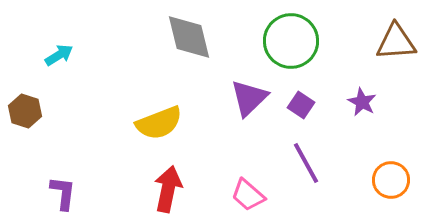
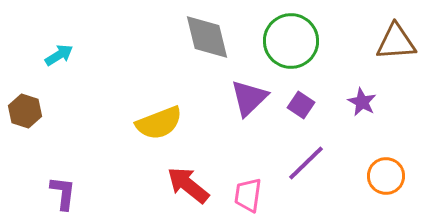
gray diamond: moved 18 px right
purple line: rotated 75 degrees clockwise
orange circle: moved 5 px left, 4 px up
red arrow: moved 20 px right, 4 px up; rotated 63 degrees counterclockwise
pink trapezoid: rotated 57 degrees clockwise
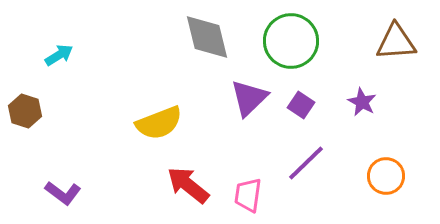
purple L-shape: rotated 120 degrees clockwise
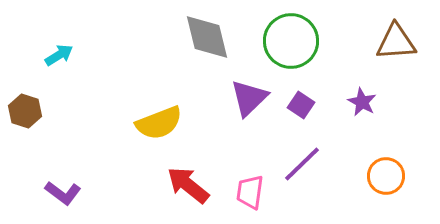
purple line: moved 4 px left, 1 px down
pink trapezoid: moved 2 px right, 3 px up
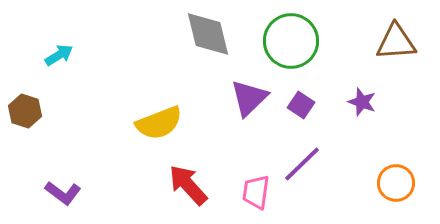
gray diamond: moved 1 px right, 3 px up
purple star: rotated 8 degrees counterclockwise
orange circle: moved 10 px right, 7 px down
red arrow: rotated 9 degrees clockwise
pink trapezoid: moved 6 px right
